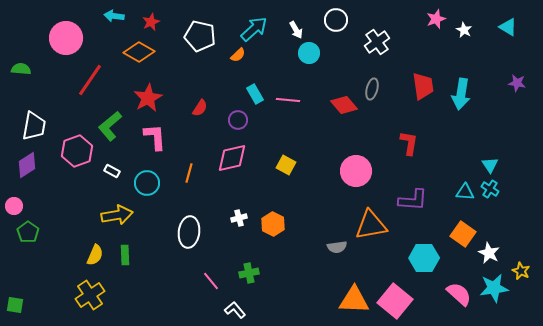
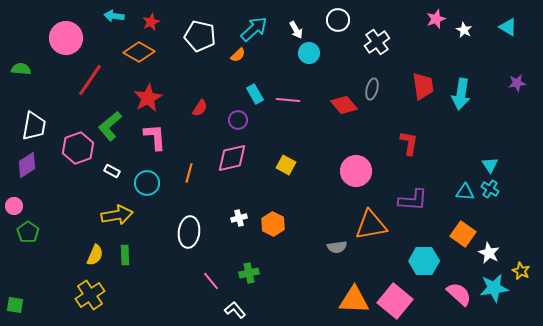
white circle at (336, 20): moved 2 px right
purple star at (517, 83): rotated 18 degrees counterclockwise
pink hexagon at (77, 151): moved 1 px right, 3 px up
cyan hexagon at (424, 258): moved 3 px down
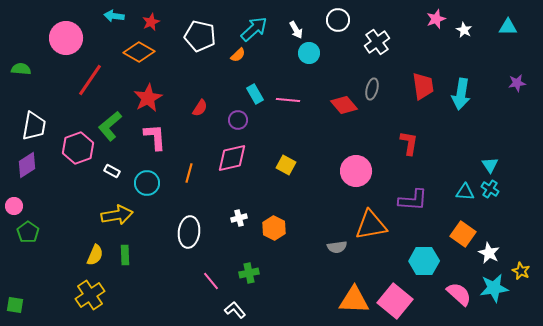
cyan triangle at (508, 27): rotated 30 degrees counterclockwise
orange hexagon at (273, 224): moved 1 px right, 4 px down
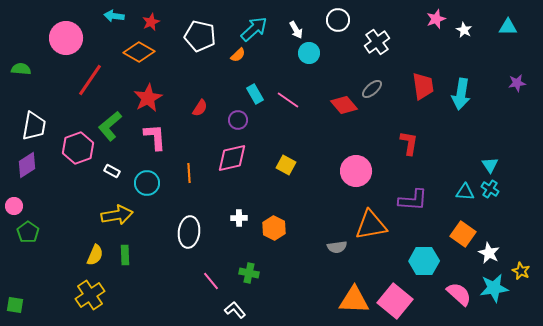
gray ellipse at (372, 89): rotated 35 degrees clockwise
pink line at (288, 100): rotated 30 degrees clockwise
orange line at (189, 173): rotated 18 degrees counterclockwise
white cross at (239, 218): rotated 14 degrees clockwise
green cross at (249, 273): rotated 24 degrees clockwise
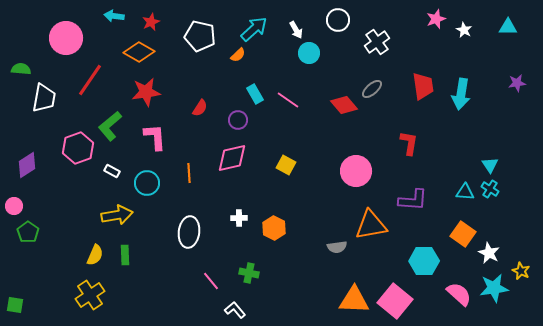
red star at (148, 98): moved 2 px left, 6 px up; rotated 20 degrees clockwise
white trapezoid at (34, 126): moved 10 px right, 28 px up
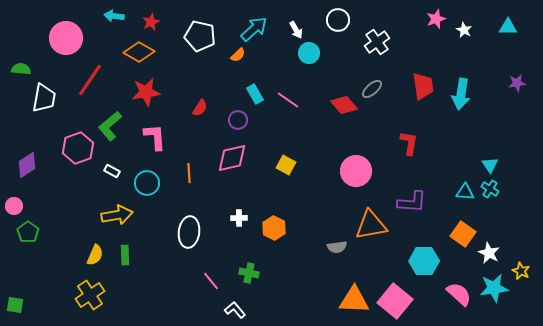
purple L-shape at (413, 200): moved 1 px left, 2 px down
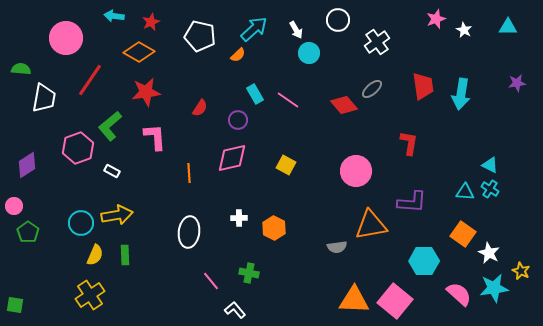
cyan triangle at (490, 165): rotated 30 degrees counterclockwise
cyan circle at (147, 183): moved 66 px left, 40 px down
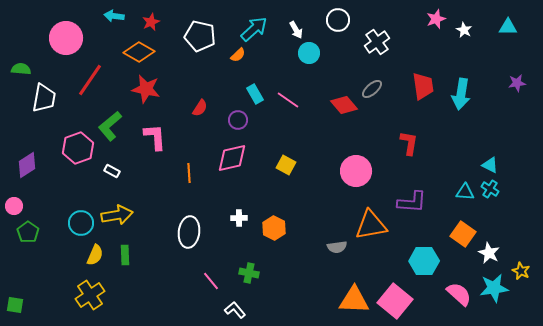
red star at (146, 92): moved 3 px up; rotated 20 degrees clockwise
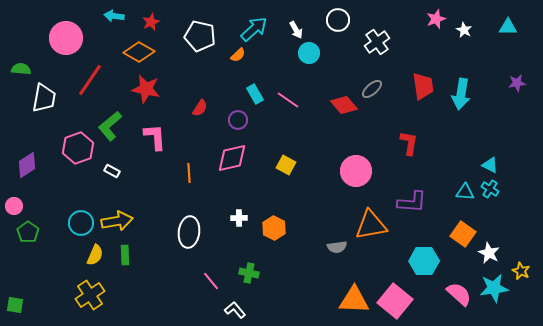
yellow arrow at (117, 215): moved 6 px down
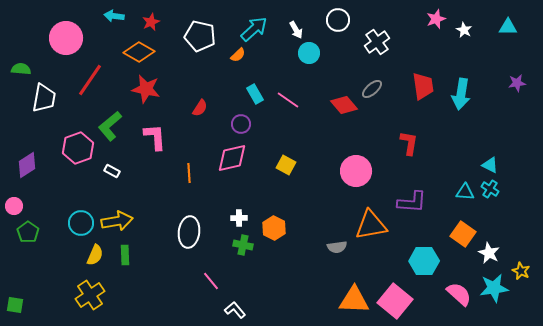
purple circle at (238, 120): moved 3 px right, 4 px down
green cross at (249, 273): moved 6 px left, 28 px up
